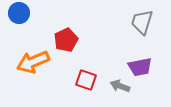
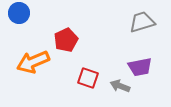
gray trapezoid: rotated 56 degrees clockwise
red square: moved 2 px right, 2 px up
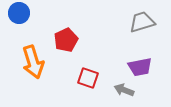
orange arrow: rotated 84 degrees counterclockwise
gray arrow: moved 4 px right, 4 px down
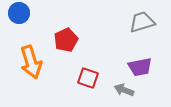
orange arrow: moved 2 px left
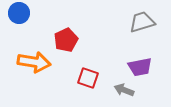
orange arrow: moved 3 px right; rotated 64 degrees counterclockwise
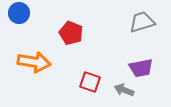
red pentagon: moved 5 px right, 7 px up; rotated 25 degrees counterclockwise
purple trapezoid: moved 1 px right, 1 px down
red square: moved 2 px right, 4 px down
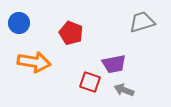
blue circle: moved 10 px down
purple trapezoid: moved 27 px left, 4 px up
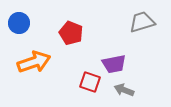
orange arrow: rotated 28 degrees counterclockwise
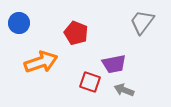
gray trapezoid: rotated 36 degrees counterclockwise
red pentagon: moved 5 px right
orange arrow: moved 7 px right
